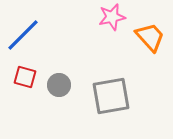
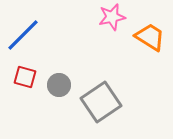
orange trapezoid: rotated 16 degrees counterclockwise
gray square: moved 10 px left, 6 px down; rotated 24 degrees counterclockwise
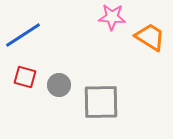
pink star: rotated 16 degrees clockwise
blue line: rotated 12 degrees clockwise
gray square: rotated 33 degrees clockwise
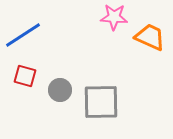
pink star: moved 2 px right
orange trapezoid: rotated 8 degrees counterclockwise
red square: moved 1 px up
gray circle: moved 1 px right, 5 px down
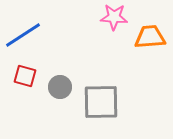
orange trapezoid: rotated 28 degrees counterclockwise
gray circle: moved 3 px up
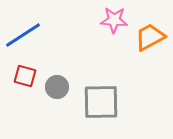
pink star: moved 3 px down
orange trapezoid: rotated 24 degrees counterclockwise
gray circle: moved 3 px left
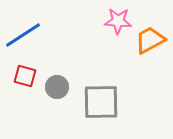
pink star: moved 4 px right, 1 px down
orange trapezoid: moved 3 px down
